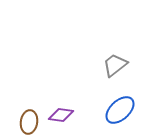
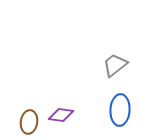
blue ellipse: rotated 44 degrees counterclockwise
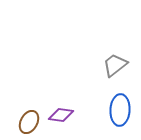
brown ellipse: rotated 20 degrees clockwise
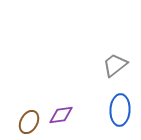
purple diamond: rotated 15 degrees counterclockwise
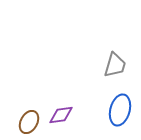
gray trapezoid: rotated 144 degrees clockwise
blue ellipse: rotated 12 degrees clockwise
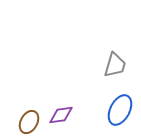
blue ellipse: rotated 12 degrees clockwise
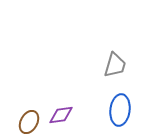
blue ellipse: rotated 20 degrees counterclockwise
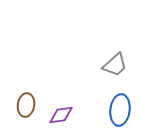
gray trapezoid: rotated 32 degrees clockwise
brown ellipse: moved 3 px left, 17 px up; rotated 20 degrees counterclockwise
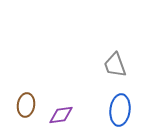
gray trapezoid: rotated 112 degrees clockwise
